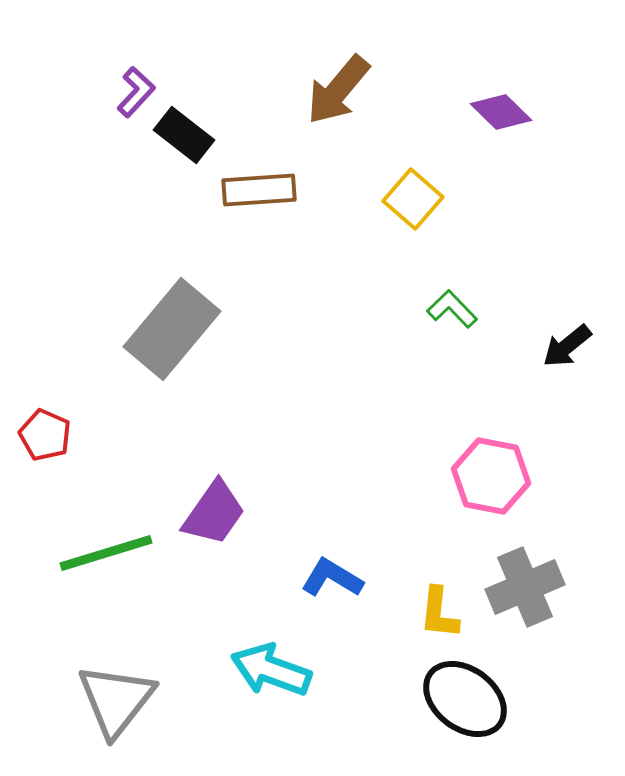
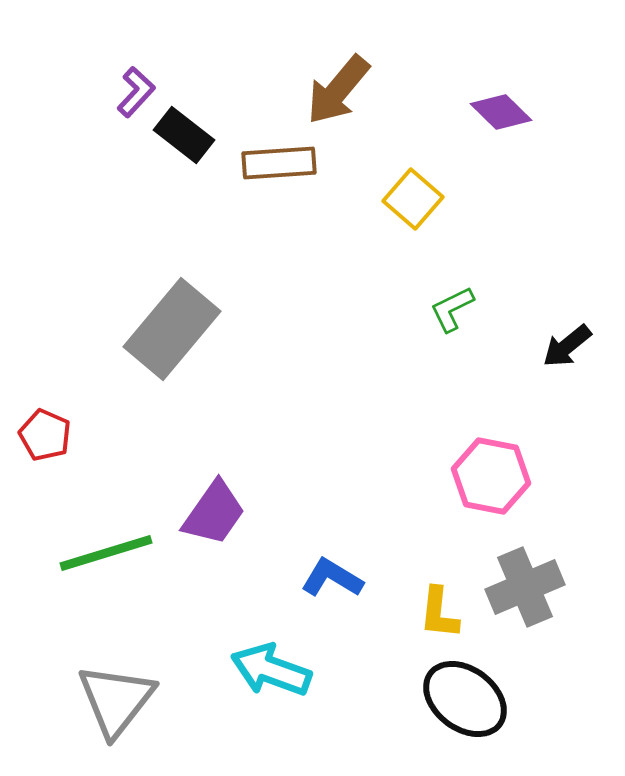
brown rectangle: moved 20 px right, 27 px up
green L-shape: rotated 72 degrees counterclockwise
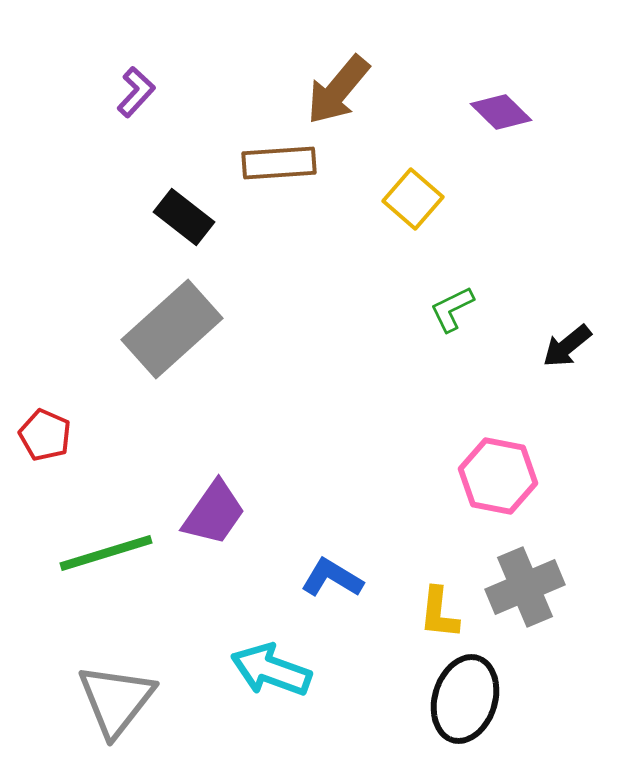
black rectangle: moved 82 px down
gray rectangle: rotated 8 degrees clockwise
pink hexagon: moved 7 px right
black ellipse: rotated 70 degrees clockwise
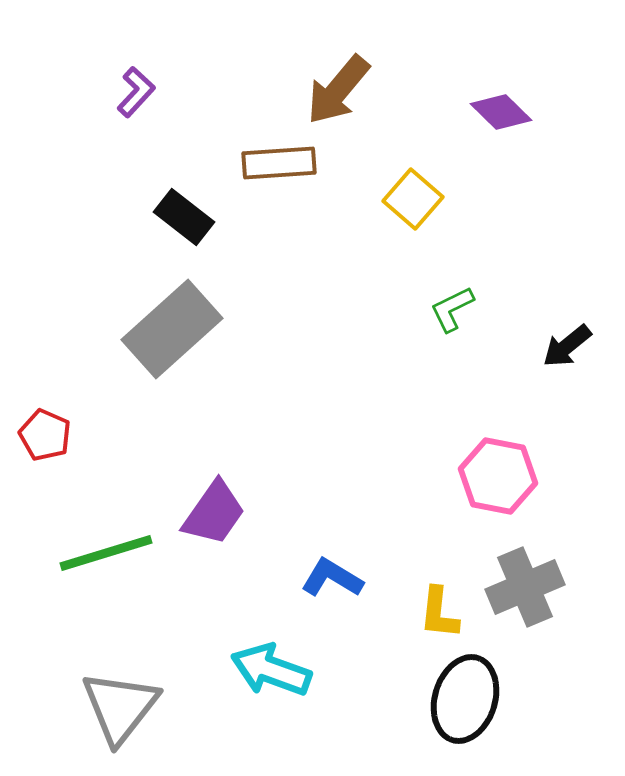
gray triangle: moved 4 px right, 7 px down
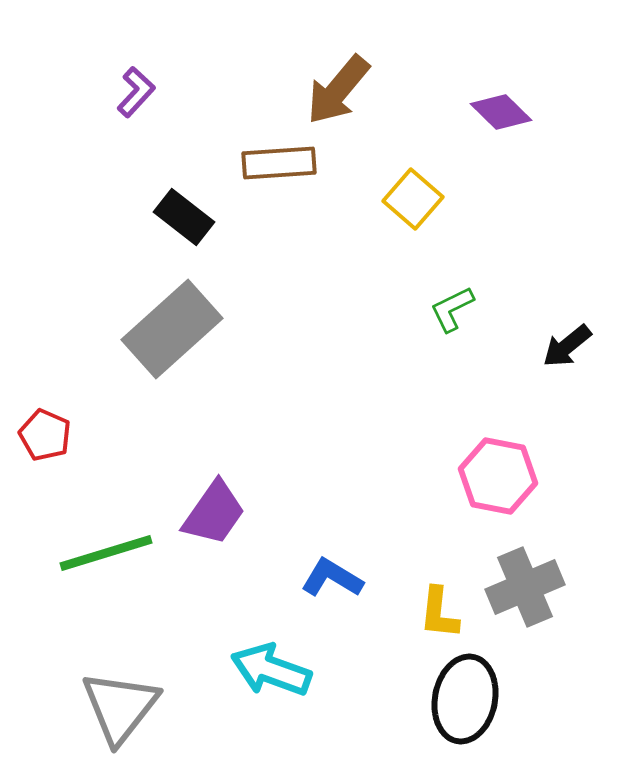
black ellipse: rotated 6 degrees counterclockwise
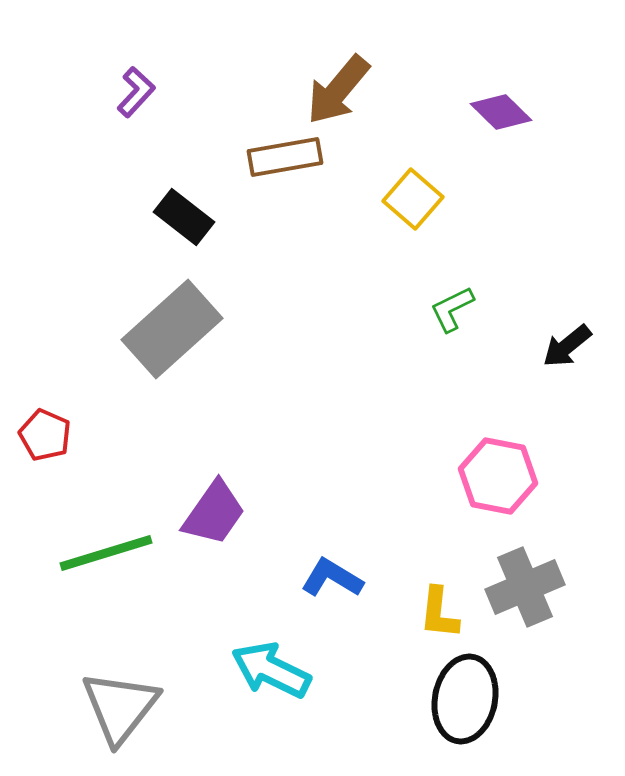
brown rectangle: moved 6 px right, 6 px up; rotated 6 degrees counterclockwise
cyan arrow: rotated 6 degrees clockwise
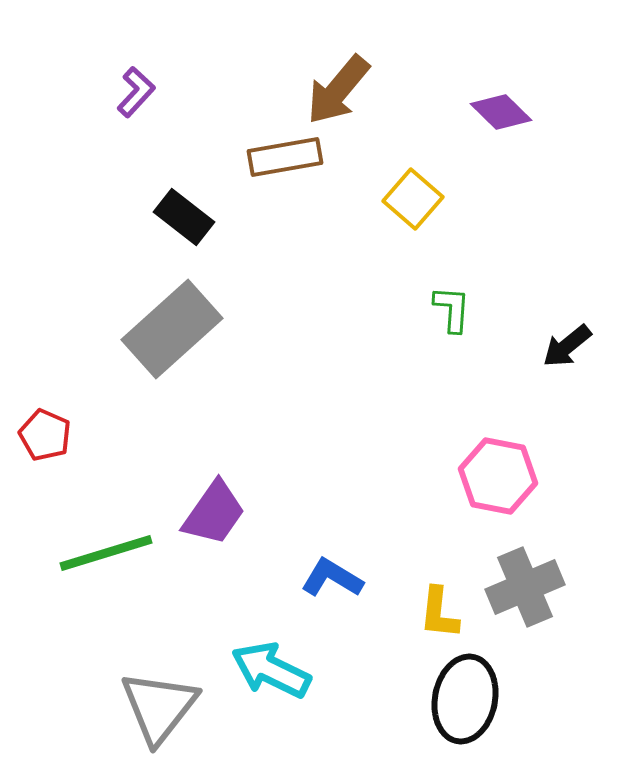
green L-shape: rotated 120 degrees clockwise
gray triangle: moved 39 px right
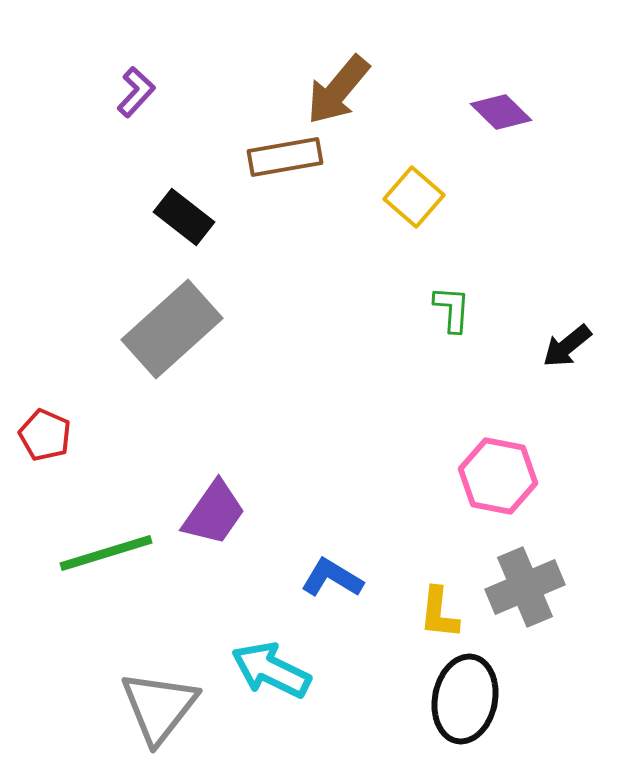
yellow square: moved 1 px right, 2 px up
